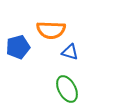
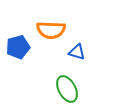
blue triangle: moved 7 px right
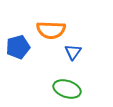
blue triangle: moved 4 px left; rotated 48 degrees clockwise
green ellipse: rotated 44 degrees counterclockwise
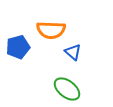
blue triangle: rotated 24 degrees counterclockwise
green ellipse: rotated 20 degrees clockwise
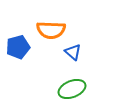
green ellipse: moved 5 px right; rotated 60 degrees counterclockwise
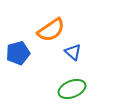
orange semicircle: rotated 36 degrees counterclockwise
blue pentagon: moved 6 px down
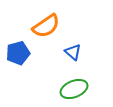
orange semicircle: moved 5 px left, 4 px up
green ellipse: moved 2 px right
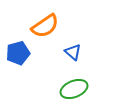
orange semicircle: moved 1 px left
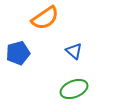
orange semicircle: moved 8 px up
blue triangle: moved 1 px right, 1 px up
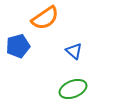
blue pentagon: moved 7 px up
green ellipse: moved 1 px left
